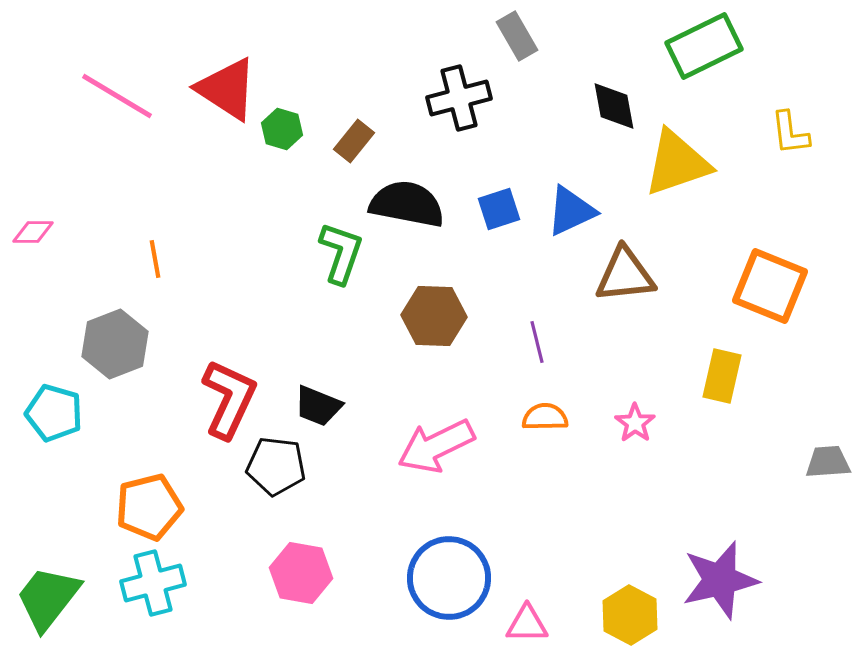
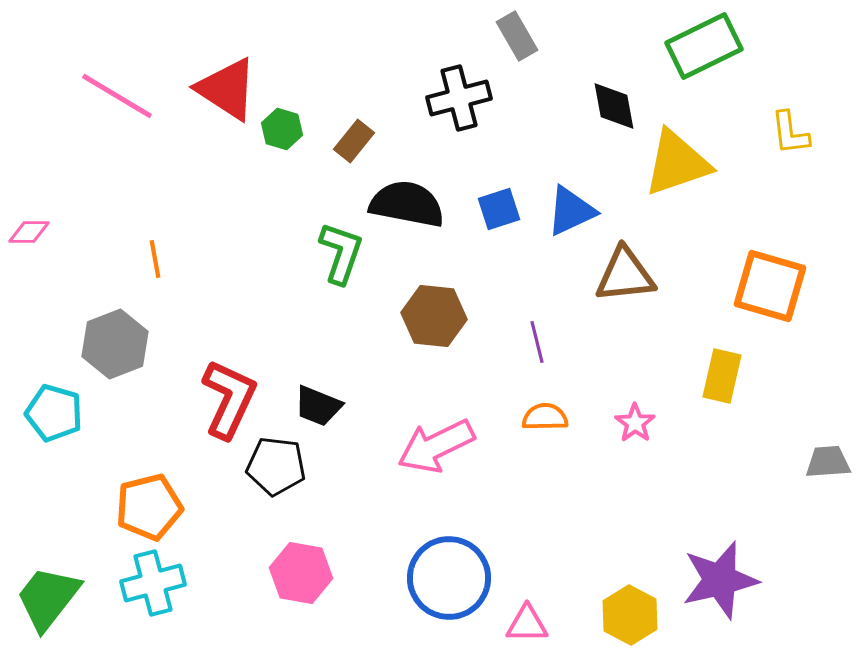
pink diamond: moved 4 px left
orange square: rotated 6 degrees counterclockwise
brown hexagon: rotated 4 degrees clockwise
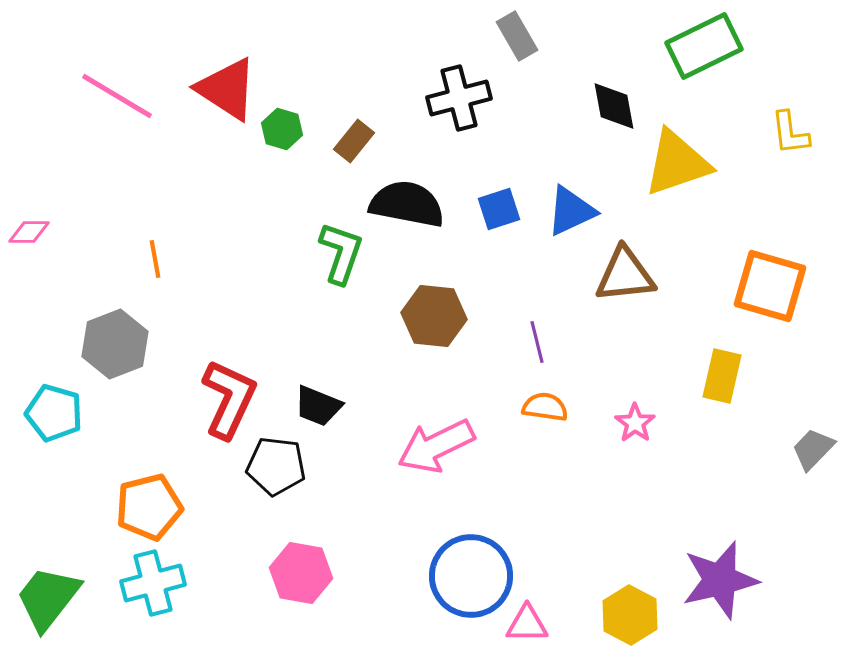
orange semicircle: moved 10 px up; rotated 9 degrees clockwise
gray trapezoid: moved 15 px left, 13 px up; rotated 42 degrees counterclockwise
blue circle: moved 22 px right, 2 px up
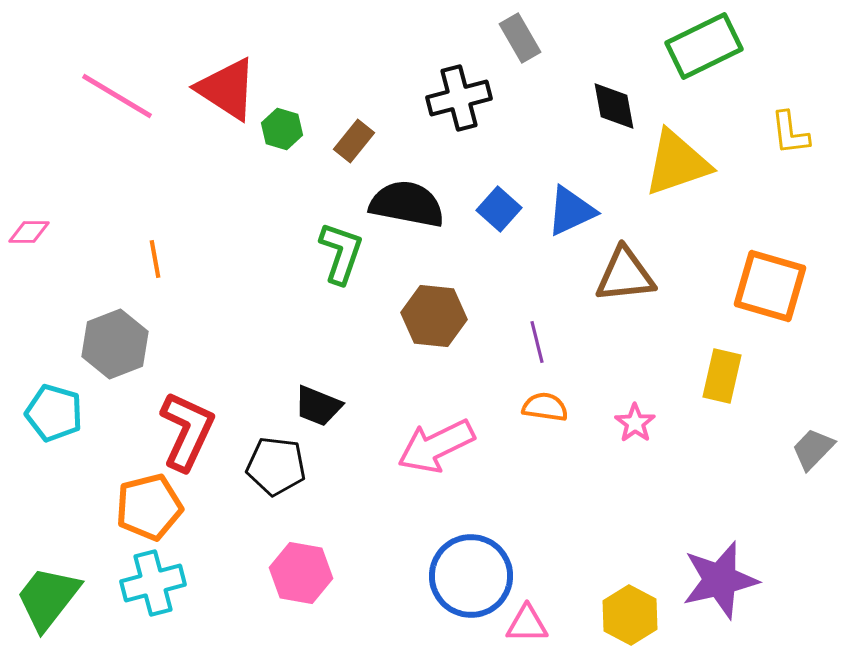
gray rectangle: moved 3 px right, 2 px down
blue square: rotated 30 degrees counterclockwise
red L-shape: moved 42 px left, 32 px down
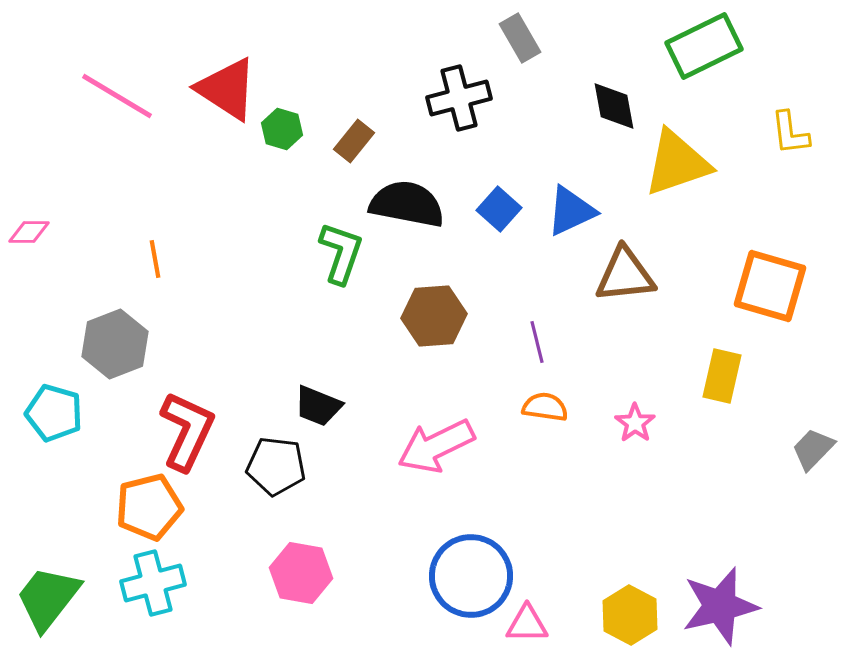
brown hexagon: rotated 10 degrees counterclockwise
purple star: moved 26 px down
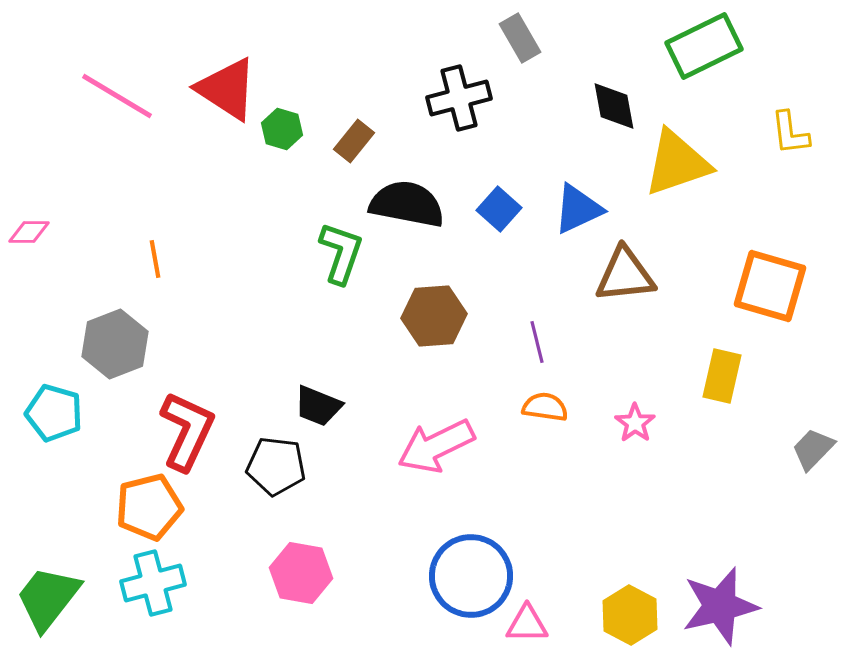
blue triangle: moved 7 px right, 2 px up
